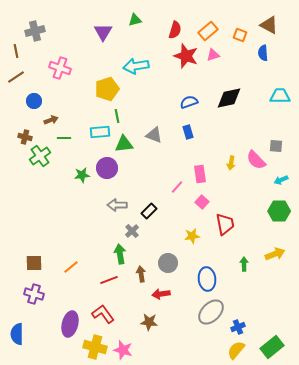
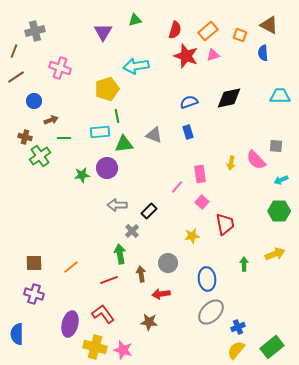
brown line at (16, 51): moved 2 px left; rotated 32 degrees clockwise
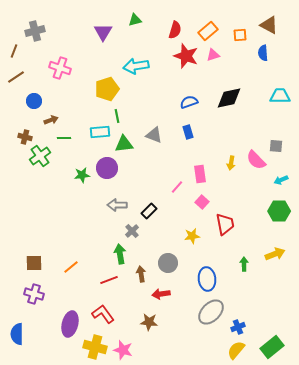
orange square at (240, 35): rotated 24 degrees counterclockwise
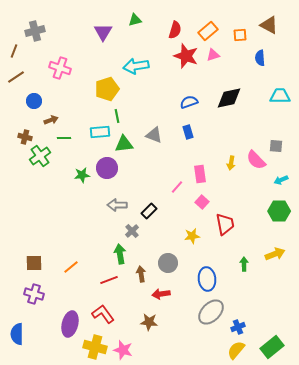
blue semicircle at (263, 53): moved 3 px left, 5 px down
